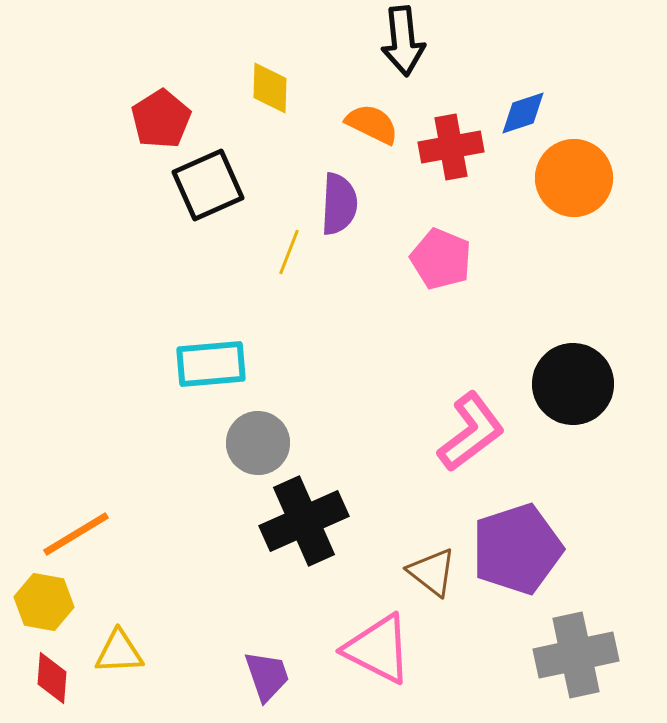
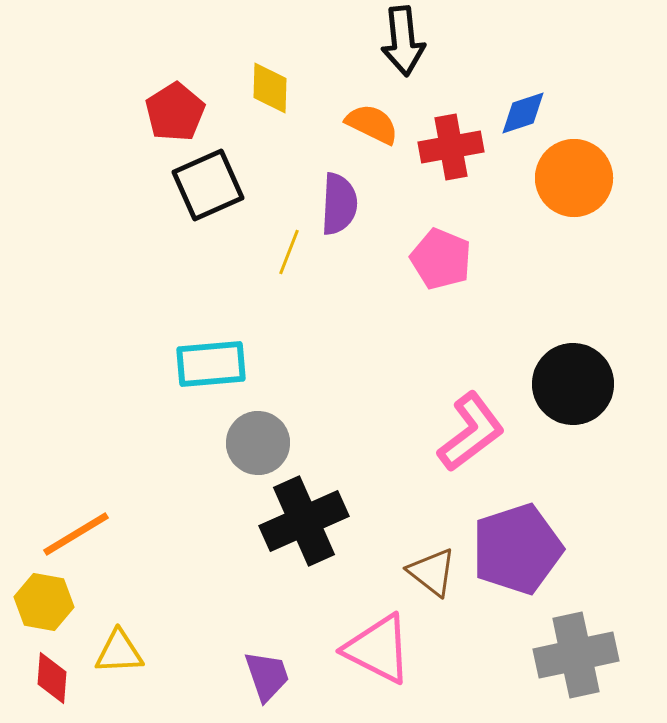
red pentagon: moved 14 px right, 7 px up
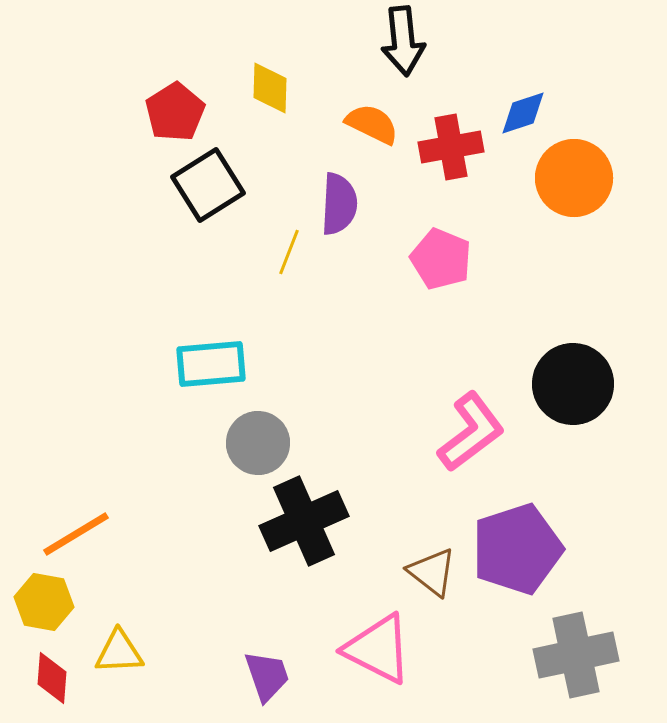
black square: rotated 8 degrees counterclockwise
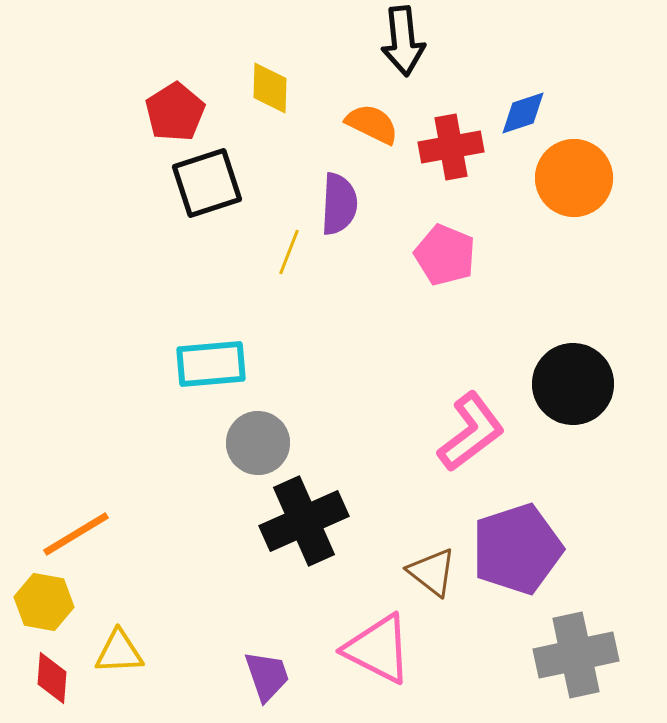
black square: moved 1 px left, 2 px up; rotated 14 degrees clockwise
pink pentagon: moved 4 px right, 4 px up
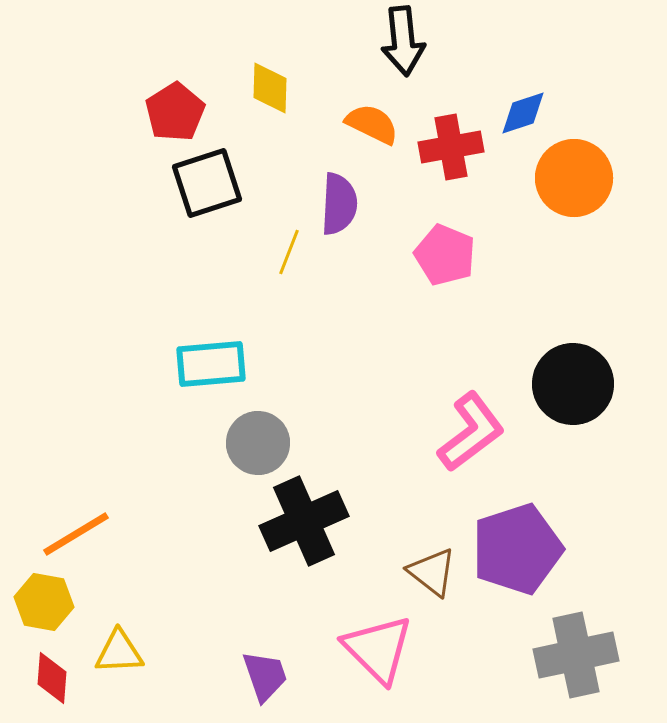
pink triangle: rotated 18 degrees clockwise
purple trapezoid: moved 2 px left
